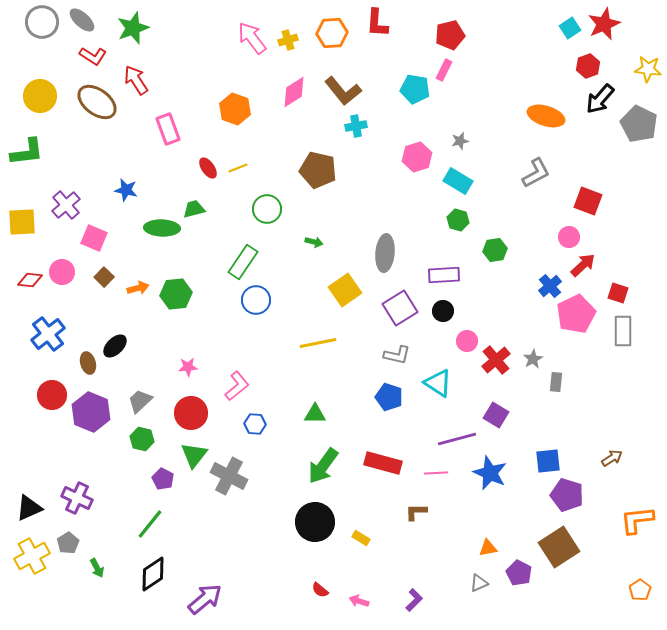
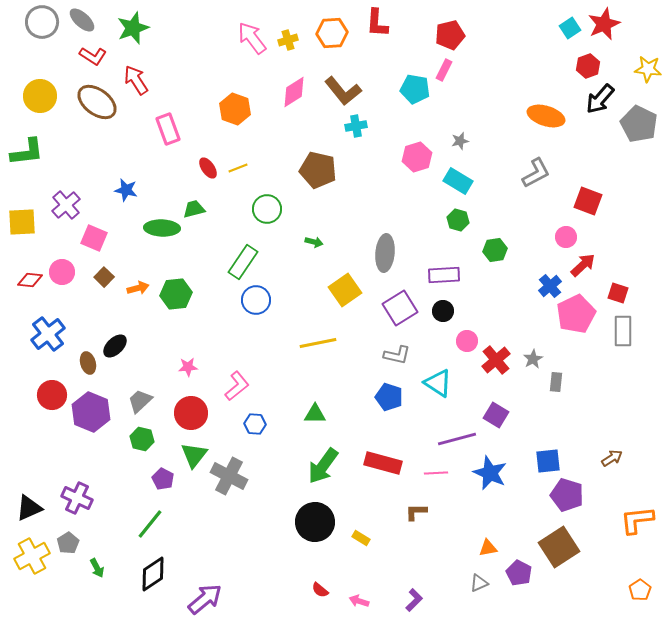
pink circle at (569, 237): moved 3 px left
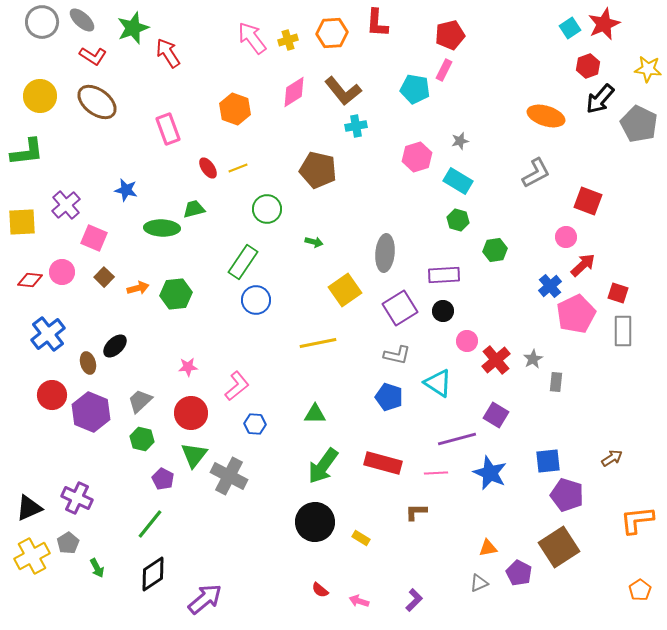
red arrow at (136, 80): moved 32 px right, 27 px up
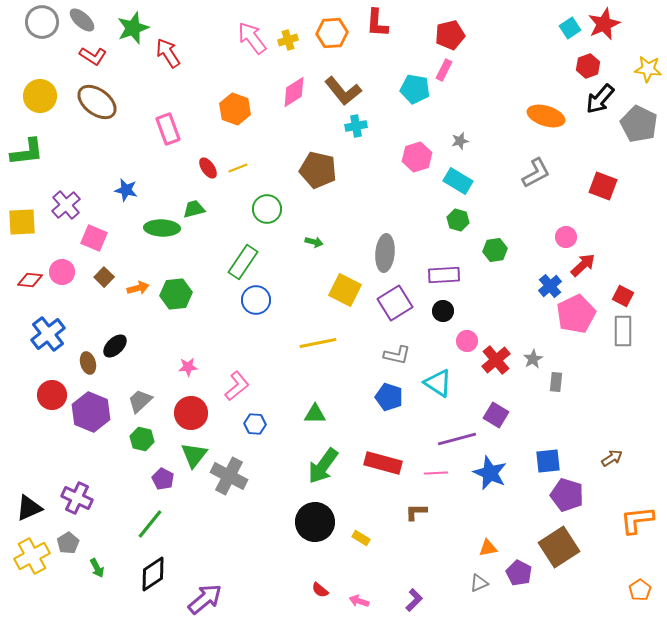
red square at (588, 201): moved 15 px right, 15 px up
yellow square at (345, 290): rotated 28 degrees counterclockwise
red square at (618, 293): moved 5 px right, 3 px down; rotated 10 degrees clockwise
purple square at (400, 308): moved 5 px left, 5 px up
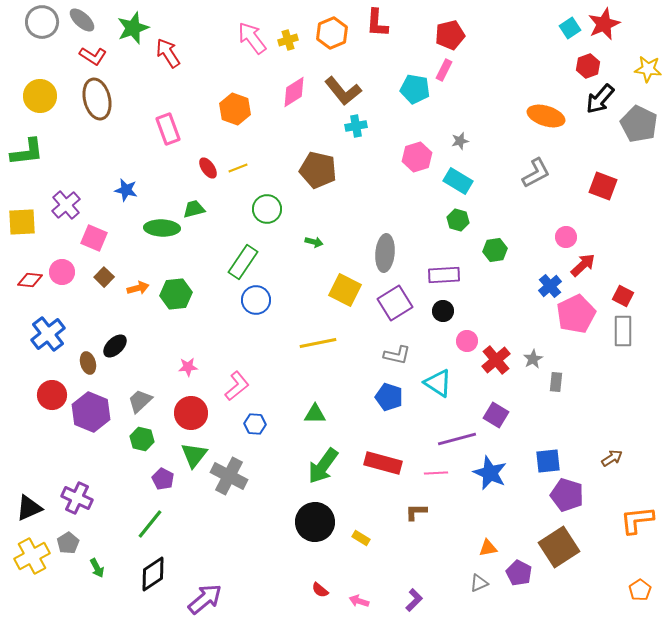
orange hexagon at (332, 33): rotated 20 degrees counterclockwise
brown ellipse at (97, 102): moved 3 px up; rotated 39 degrees clockwise
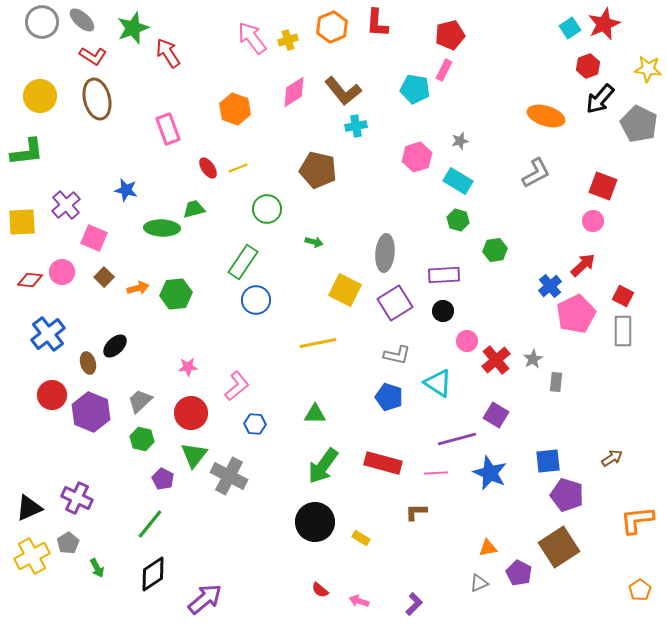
orange hexagon at (332, 33): moved 6 px up
pink circle at (566, 237): moved 27 px right, 16 px up
purple L-shape at (414, 600): moved 4 px down
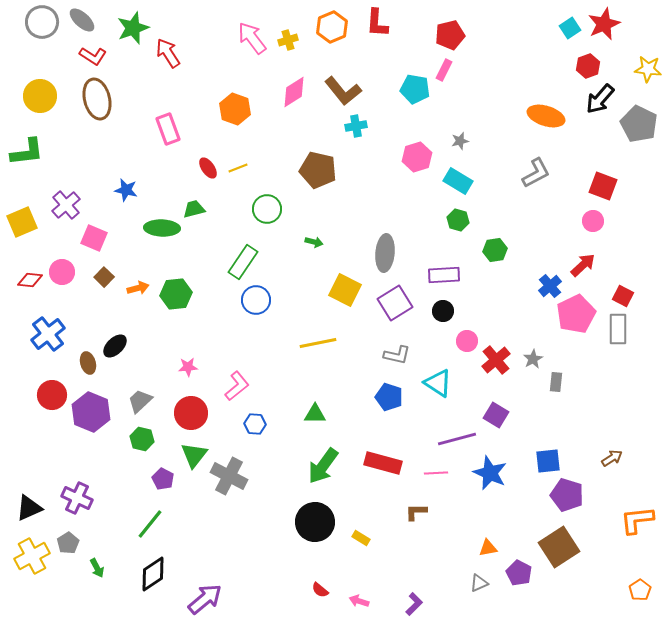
yellow square at (22, 222): rotated 20 degrees counterclockwise
gray rectangle at (623, 331): moved 5 px left, 2 px up
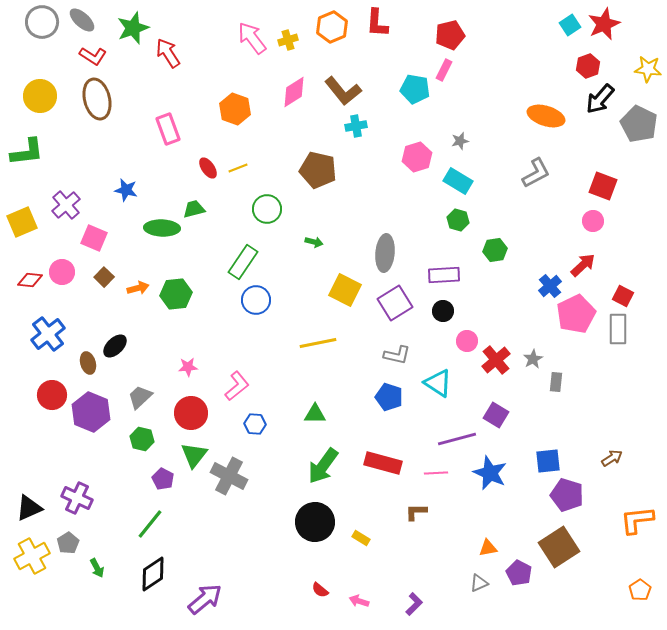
cyan square at (570, 28): moved 3 px up
gray trapezoid at (140, 401): moved 4 px up
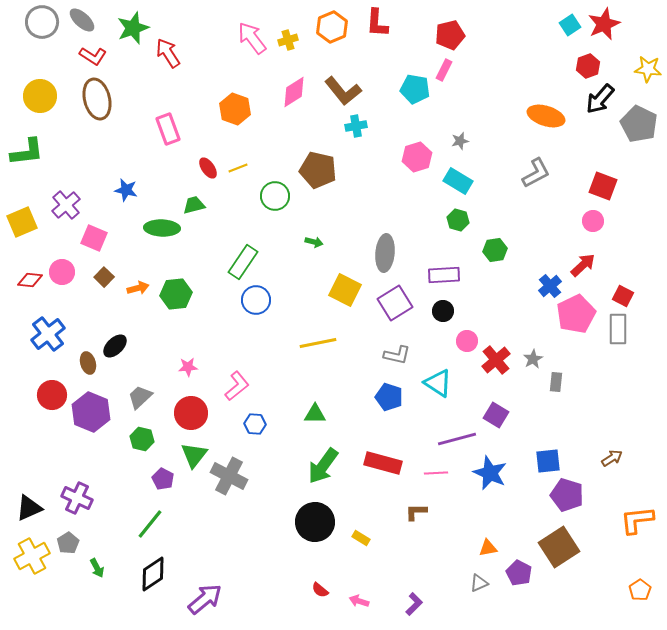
green trapezoid at (194, 209): moved 4 px up
green circle at (267, 209): moved 8 px right, 13 px up
